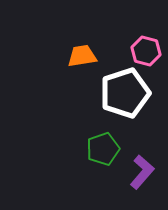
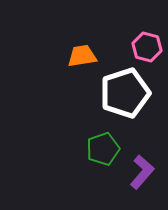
pink hexagon: moved 1 px right, 4 px up
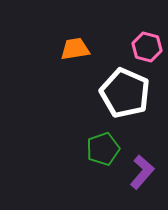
orange trapezoid: moved 7 px left, 7 px up
white pentagon: rotated 30 degrees counterclockwise
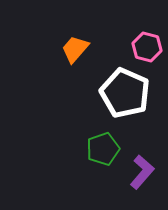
orange trapezoid: rotated 40 degrees counterclockwise
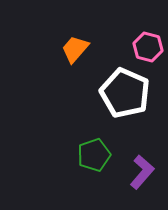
pink hexagon: moved 1 px right
green pentagon: moved 9 px left, 6 px down
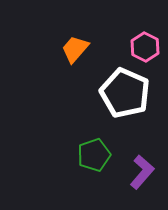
pink hexagon: moved 3 px left; rotated 12 degrees clockwise
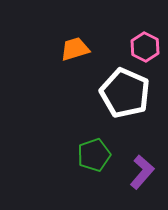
orange trapezoid: rotated 32 degrees clockwise
